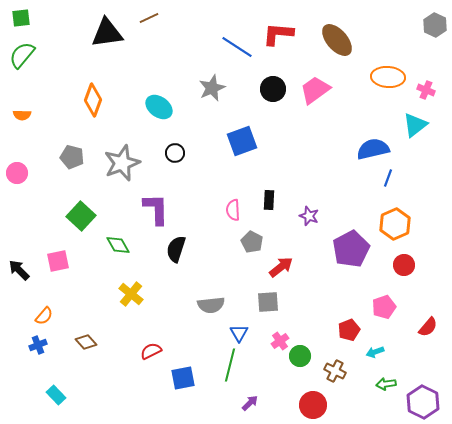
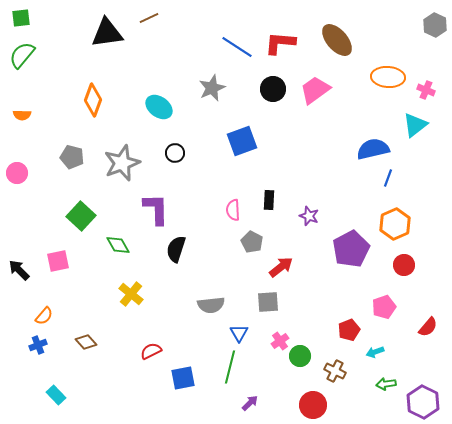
red L-shape at (278, 34): moved 2 px right, 9 px down
green line at (230, 365): moved 2 px down
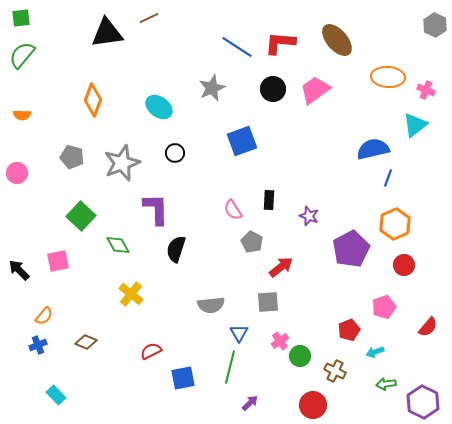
pink semicircle at (233, 210): rotated 30 degrees counterclockwise
brown diamond at (86, 342): rotated 25 degrees counterclockwise
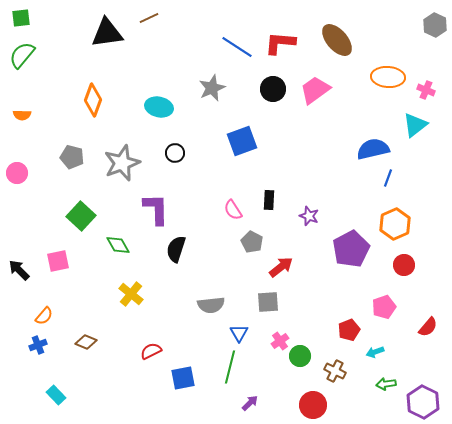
cyan ellipse at (159, 107): rotated 24 degrees counterclockwise
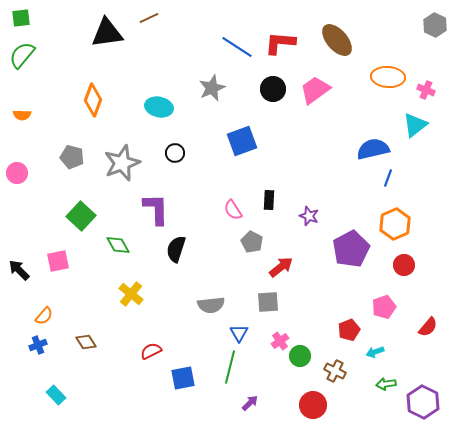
brown diamond at (86, 342): rotated 35 degrees clockwise
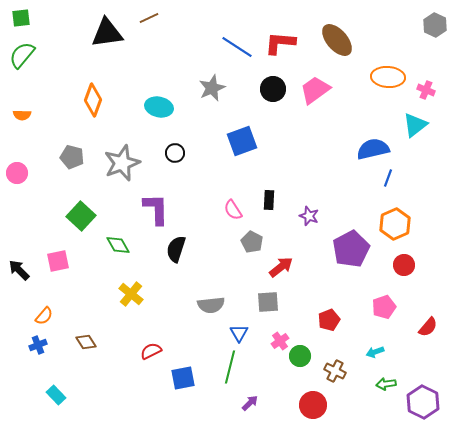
red pentagon at (349, 330): moved 20 px left, 10 px up
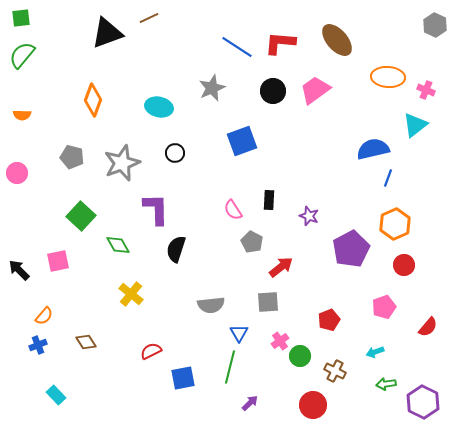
black triangle at (107, 33): rotated 12 degrees counterclockwise
black circle at (273, 89): moved 2 px down
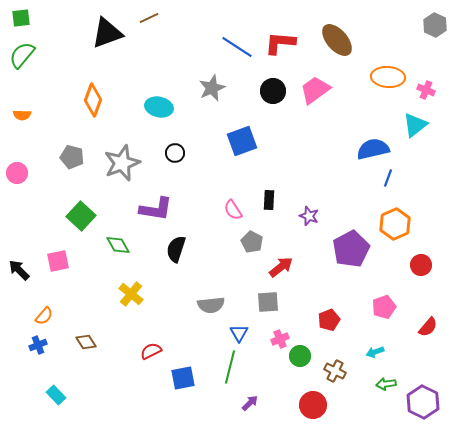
purple L-shape at (156, 209): rotated 100 degrees clockwise
red circle at (404, 265): moved 17 px right
pink cross at (280, 341): moved 2 px up; rotated 12 degrees clockwise
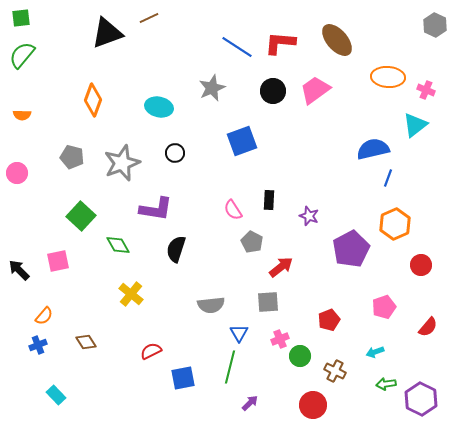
purple hexagon at (423, 402): moved 2 px left, 3 px up
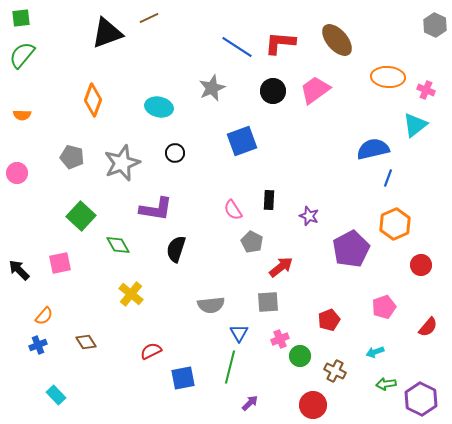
pink square at (58, 261): moved 2 px right, 2 px down
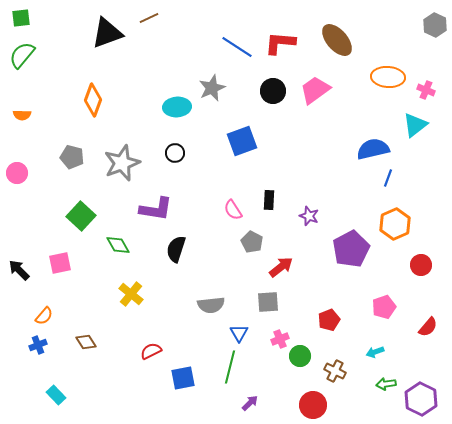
cyan ellipse at (159, 107): moved 18 px right; rotated 16 degrees counterclockwise
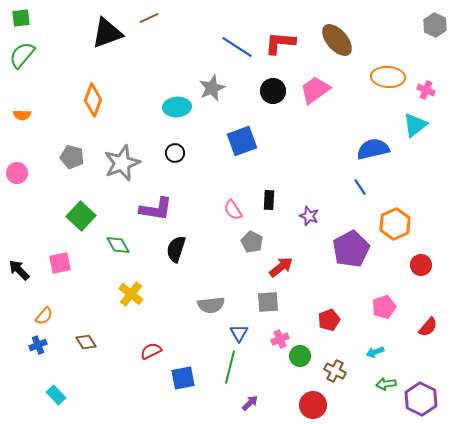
blue line at (388, 178): moved 28 px left, 9 px down; rotated 54 degrees counterclockwise
